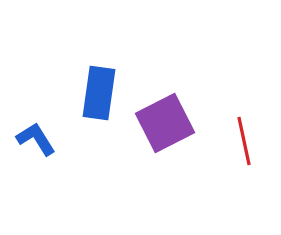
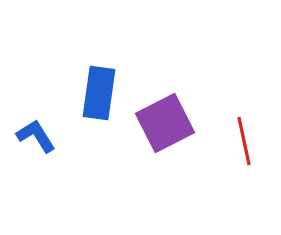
blue L-shape: moved 3 px up
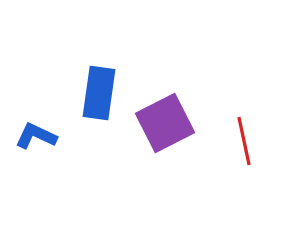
blue L-shape: rotated 33 degrees counterclockwise
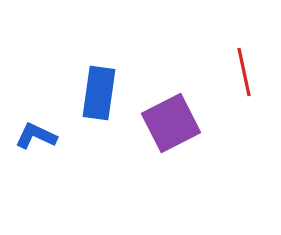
purple square: moved 6 px right
red line: moved 69 px up
